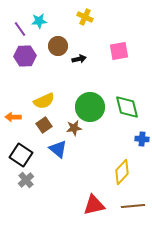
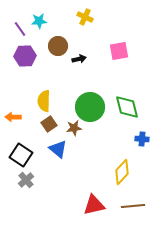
yellow semicircle: rotated 115 degrees clockwise
brown square: moved 5 px right, 1 px up
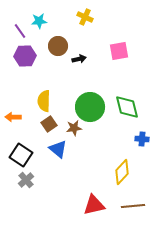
purple line: moved 2 px down
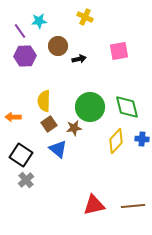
yellow diamond: moved 6 px left, 31 px up
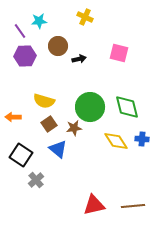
pink square: moved 2 px down; rotated 24 degrees clockwise
yellow semicircle: rotated 75 degrees counterclockwise
yellow diamond: rotated 75 degrees counterclockwise
gray cross: moved 10 px right
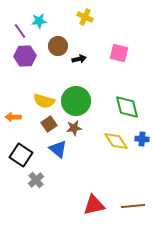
green circle: moved 14 px left, 6 px up
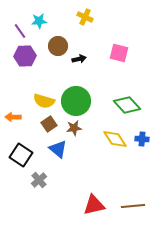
green diamond: moved 2 px up; rotated 28 degrees counterclockwise
yellow diamond: moved 1 px left, 2 px up
gray cross: moved 3 px right
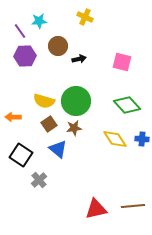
pink square: moved 3 px right, 9 px down
red triangle: moved 2 px right, 4 px down
